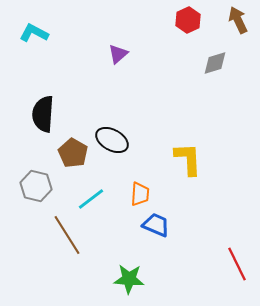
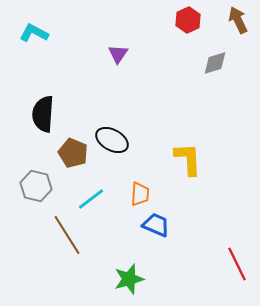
purple triangle: rotated 15 degrees counterclockwise
brown pentagon: rotated 8 degrees counterclockwise
green star: rotated 20 degrees counterclockwise
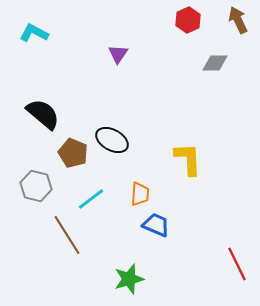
gray diamond: rotated 16 degrees clockwise
black semicircle: rotated 126 degrees clockwise
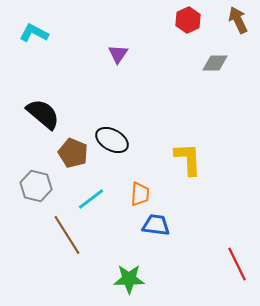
blue trapezoid: rotated 16 degrees counterclockwise
green star: rotated 16 degrees clockwise
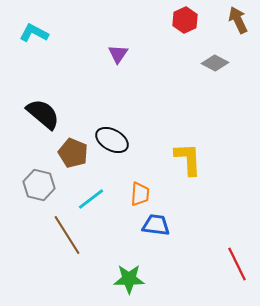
red hexagon: moved 3 px left
gray diamond: rotated 28 degrees clockwise
gray hexagon: moved 3 px right, 1 px up
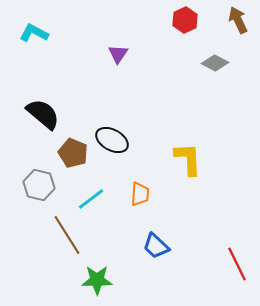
blue trapezoid: moved 21 px down; rotated 144 degrees counterclockwise
green star: moved 32 px left, 1 px down
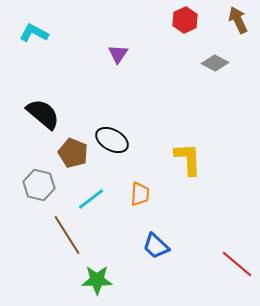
red line: rotated 24 degrees counterclockwise
